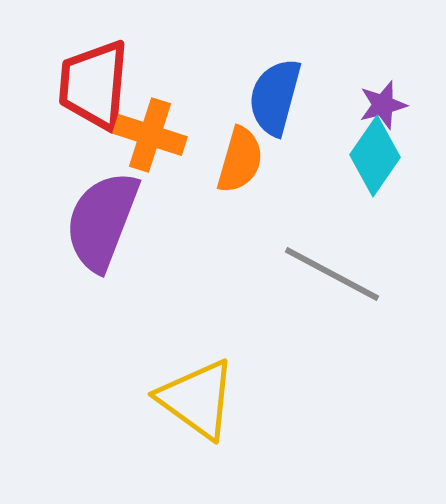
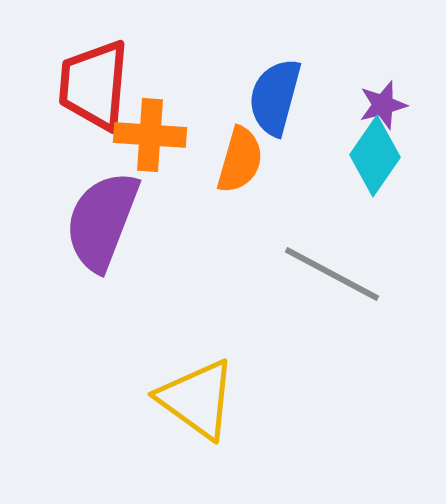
orange cross: rotated 14 degrees counterclockwise
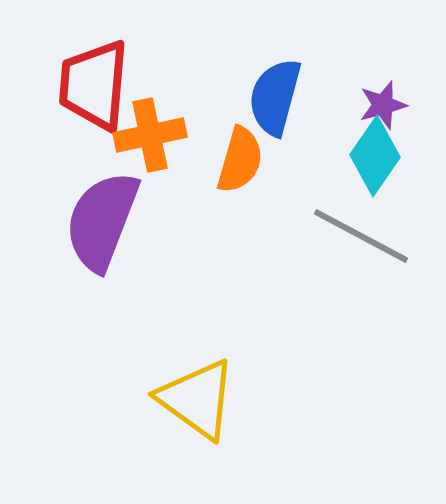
orange cross: rotated 16 degrees counterclockwise
gray line: moved 29 px right, 38 px up
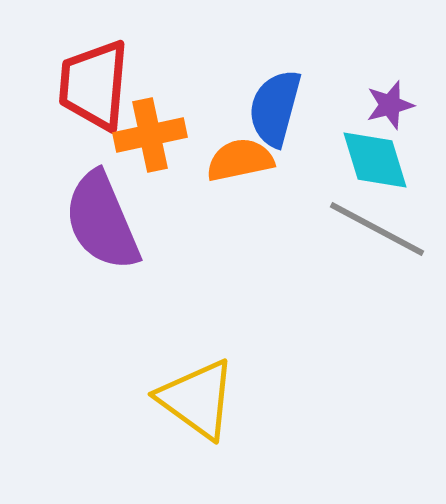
blue semicircle: moved 11 px down
purple star: moved 7 px right
cyan diamond: moved 4 px down; rotated 52 degrees counterclockwise
orange semicircle: rotated 118 degrees counterclockwise
purple semicircle: rotated 44 degrees counterclockwise
gray line: moved 16 px right, 7 px up
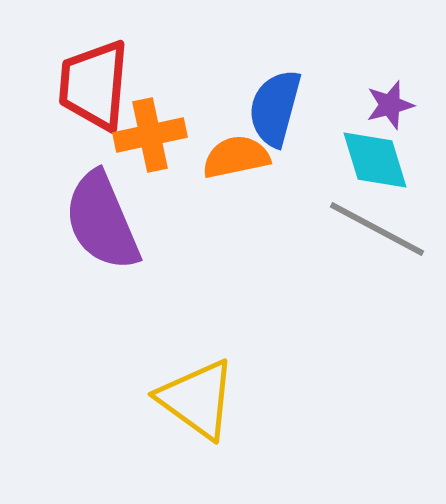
orange semicircle: moved 4 px left, 3 px up
